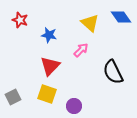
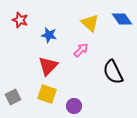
blue diamond: moved 1 px right, 2 px down
red triangle: moved 2 px left
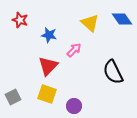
pink arrow: moved 7 px left
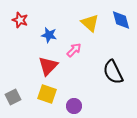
blue diamond: moved 1 px left, 1 px down; rotated 20 degrees clockwise
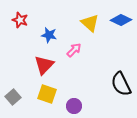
blue diamond: rotated 50 degrees counterclockwise
red triangle: moved 4 px left, 1 px up
black semicircle: moved 8 px right, 12 px down
gray square: rotated 14 degrees counterclockwise
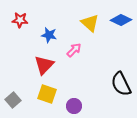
red star: rotated 14 degrees counterclockwise
gray square: moved 3 px down
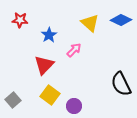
blue star: rotated 28 degrees clockwise
yellow square: moved 3 px right, 1 px down; rotated 18 degrees clockwise
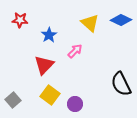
pink arrow: moved 1 px right, 1 px down
purple circle: moved 1 px right, 2 px up
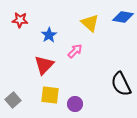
blue diamond: moved 2 px right, 3 px up; rotated 15 degrees counterclockwise
yellow square: rotated 30 degrees counterclockwise
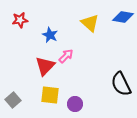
red star: rotated 14 degrees counterclockwise
blue star: moved 1 px right; rotated 14 degrees counterclockwise
pink arrow: moved 9 px left, 5 px down
red triangle: moved 1 px right, 1 px down
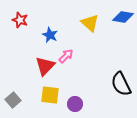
red star: rotated 28 degrees clockwise
